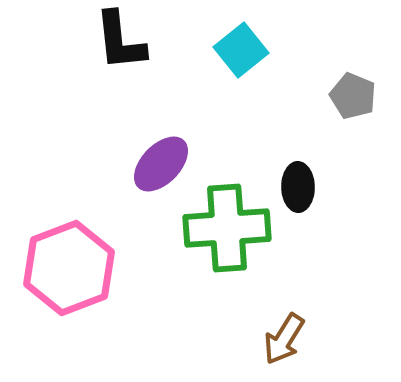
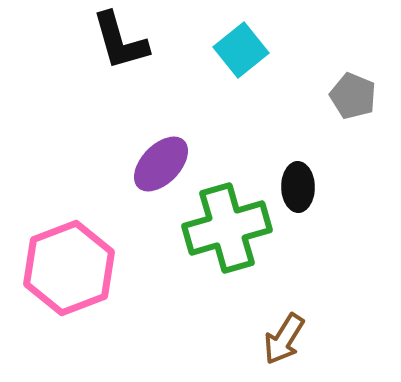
black L-shape: rotated 10 degrees counterclockwise
green cross: rotated 12 degrees counterclockwise
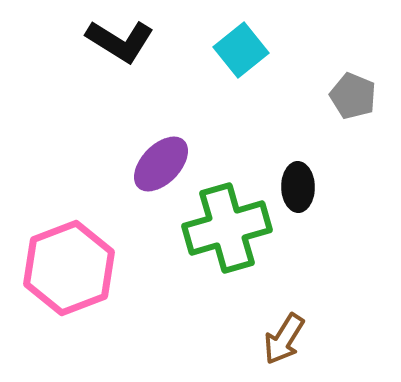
black L-shape: rotated 42 degrees counterclockwise
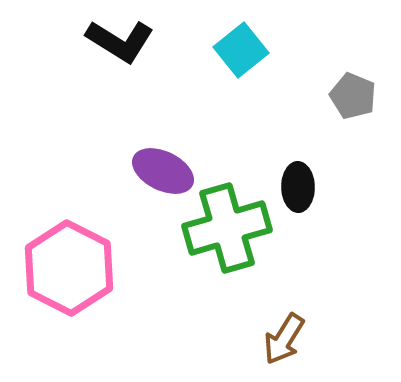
purple ellipse: moved 2 px right, 7 px down; rotated 72 degrees clockwise
pink hexagon: rotated 12 degrees counterclockwise
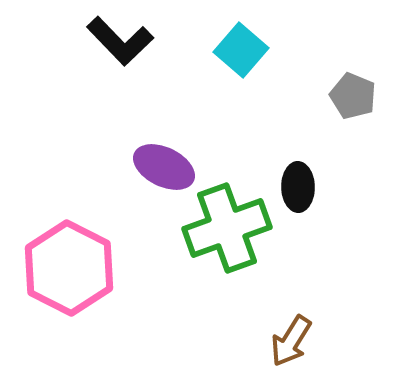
black L-shape: rotated 14 degrees clockwise
cyan square: rotated 10 degrees counterclockwise
purple ellipse: moved 1 px right, 4 px up
green cross: rotated 4 degrees counterclockwise
brown arrow: moved 7 px right, 2 px down
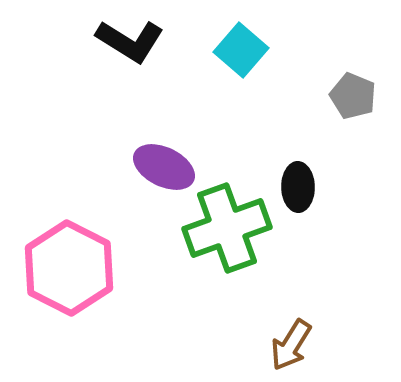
black L-shape: moved 10 px right; rotated 14 degrees counterclockwise
brown arrow: moved 4 px down
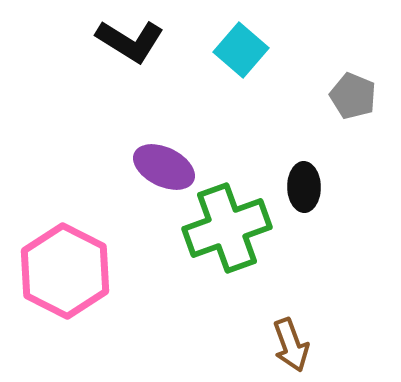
black ellipse: moved 6 px right
pink hexagon: moved 4 px left, 3 px down
brown arrow: rotated 52 degrees counterclockwise
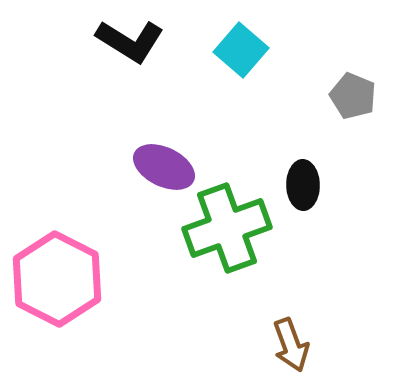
black ellipse: moved 1 px left, 2 px up
pink hexagon: moved 8 px left, 8 px down
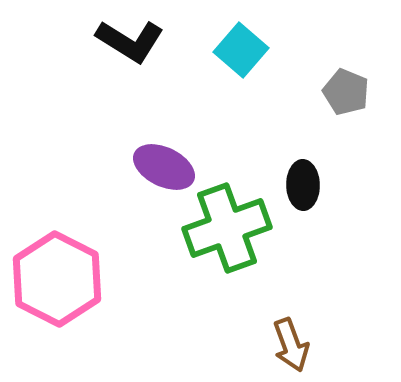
gray pentagon: moved 7 px left, 4 px up
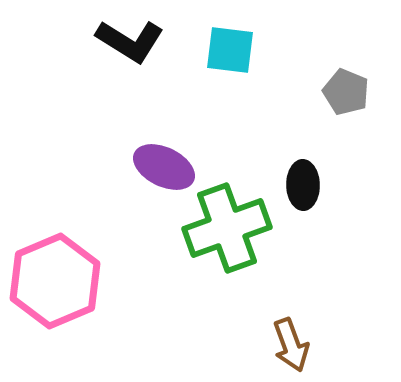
cyan square: moved 11 px left; rotated 34 degrees counterclockwise
pink hexagon: moved 2 px left, 2 px down; rotated 10 degrees clockwise
